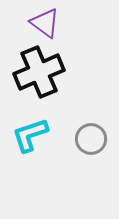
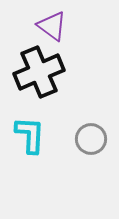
purple triangle: moved 7 px right, 3 px down
cyan L-shape: rotated 111 degrees clockwise
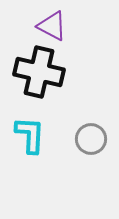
purple triangle: rotated 8 degrees counterclockwise
black cross: rotated 36 degrees clockwise
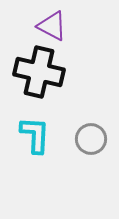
cyan L-shape: moved 5 px right
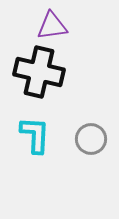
purple triangle: rotated 36 degrees counterclockwise
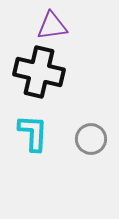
cyan L-shape: moved 2 px left, 2 px up
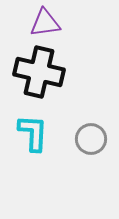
purple triangle: moved 7 px left, 3 px up
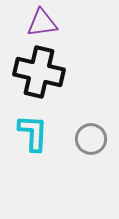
purple triangle: moved 3 px left
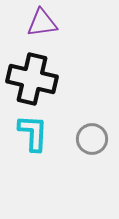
black cross: moved 7 px left, 7 px down
gray circle: moved 1 px right
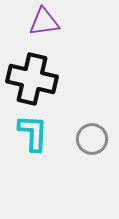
purple triangle: moved 2 px right, 1 px up
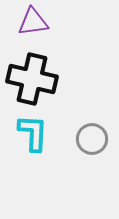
purple triangle: moved 11 px left
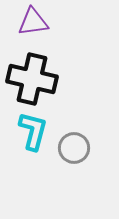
cyan L-shape: moved 2 px up; rotated 12 degrees clockwise
gray circle: moved 18 px left, 9 px down
